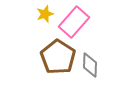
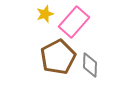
brown pentagon: rotated 12 degrees clockwise
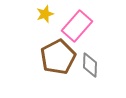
pink rectangle: moved 3 px right, 4 px down
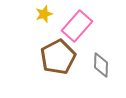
yellow star: moved 1 px left
gray diamond: moved 11 px right
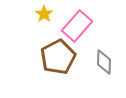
yellow star: rotated 18 degrees counterclockwise
gray diamond: moved 3 px right, 3 px up
